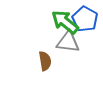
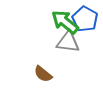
brown semicircle: moved 2 px left, 13 px down; rotated 138 degrees clockwise
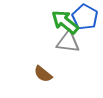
blue pentagon: moved 2 px up
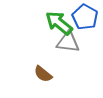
green arrow: moved 6 px left, 1 px down
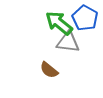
blue pentagon: moved 1 px down
brown semicircle: moved 6 px right, 4 px up
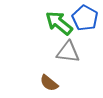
gray triangle: moved 10 px down
brown semicircle: moved 13 px down
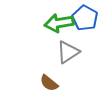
green arrow: rotated 48 degrees counterclockwise
gray triangle: rotated 40 degrees counterclockwise
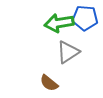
blue pentagon: rotated 25 degrees counterclockwise
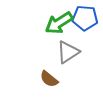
green arrow: rotated 24 degrees counterclockwise
brown semicircle: moved 4 px up
